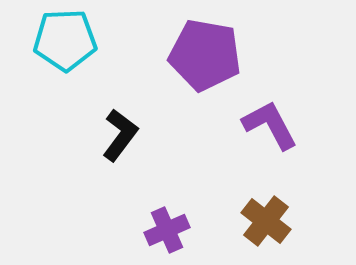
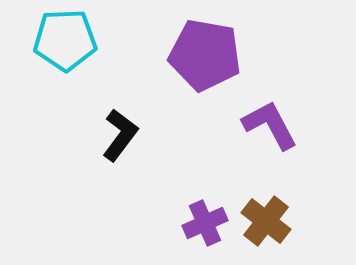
purple cross: moved 38 px right, 7 px up
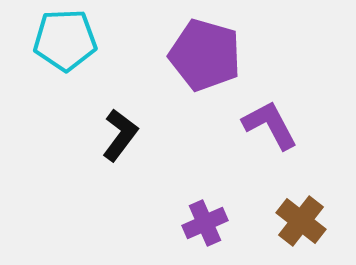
purple pentagon: rotated 6 degrees clockwise
brown cross: moved 35 px right
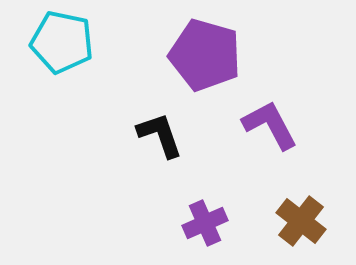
cyan pentagon: moved 3 px left, 2 px down; rotated 14 degrees clockwise
black L-shape: moved 40 px right; rotated 56 degrees counterclockwise
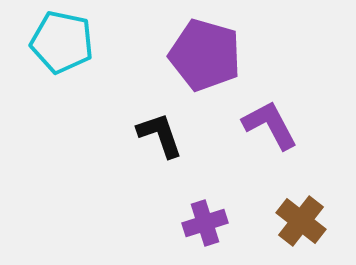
purple cross: rotated 6 degrees clockwise
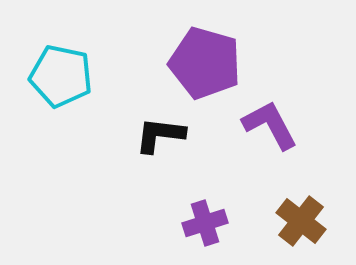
cyan pentagon: moved 1 px left, 34 px down
purple pentagon: moved 8 px down
black L-shape: rotated 64 degrees counterclockwise
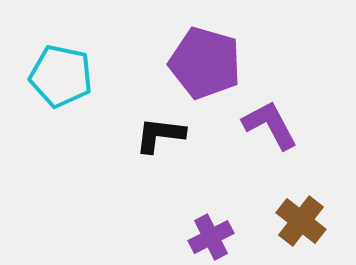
purple cross: moved 6 px right, 14 px down; rotated 9 degrees counterclockwise
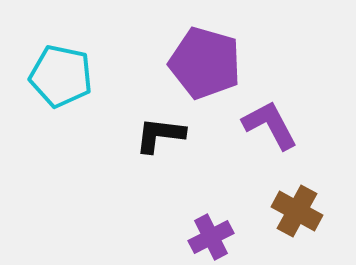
brown cross: moved 4 px left, 10 px up; rotated 9 degrees counterclockwise
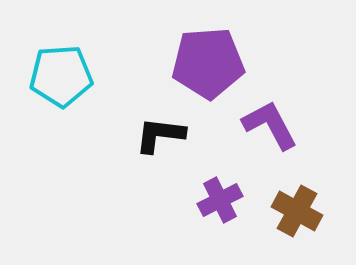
purple pentagon: moved 3 px right; rotated 20 degrees counterclockwise
cyan pentagon: rotated 16 degrees counterclockwise
purple cross: moved 9 px right, 37 px up
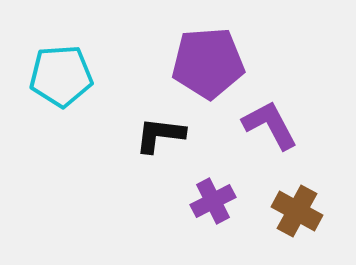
purple cross: moved 7 px left, 1 px down
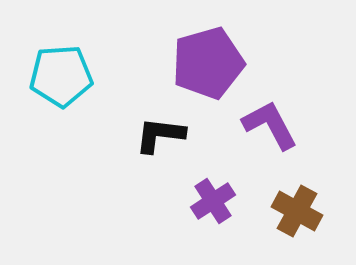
purple pentagon: rotated 12 degrees counterclockwise
purple cross: rotated 6 degrees counterclockwise
